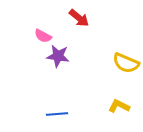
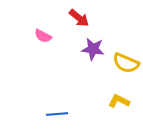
purple star: moved 35 px right, 7 px up
yellow L-shape: moved 5 px up
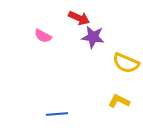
red arrow: rotated 15 degrees counterclockwise
purple star: moved 12 px up
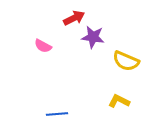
red arrow: moved 5 px left; rotated 50 degrees counterclockwise
pink semicircle: moved 10 px down
yellow semicircle: moved 2 px up
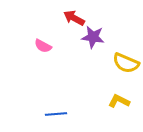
red arrow: rotated 125 degrees counterclockwise
yellow semicircle: moved 2 px down
blue line: moved 1 px left
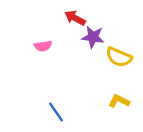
red arrow: moved 1 px right
pink semicircle: rotated 36 degrees counterclockwise
yellow semicircle: moved 7 px left, 6 px up
blue line: moved 2 px up; rotated 60 degrees clockwise
